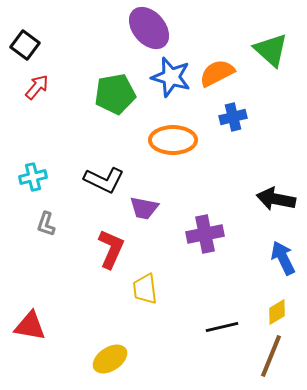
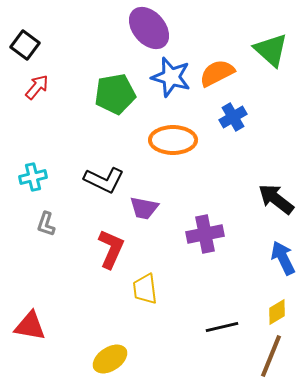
blue cross: rotated 16 degrees counterclockwise
black arrow: rotated 27 degrees clockwise
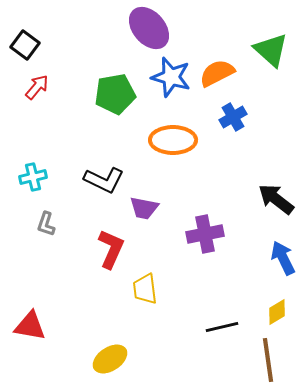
brown line: moved 3 px left, 4 px down; rotated 30 degrees counterclockwise
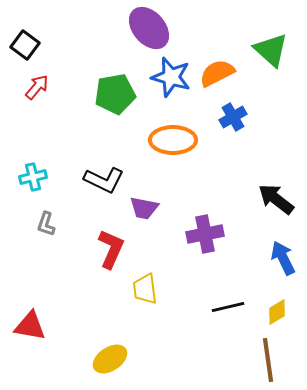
black line: moved 6 px right, 20 px up
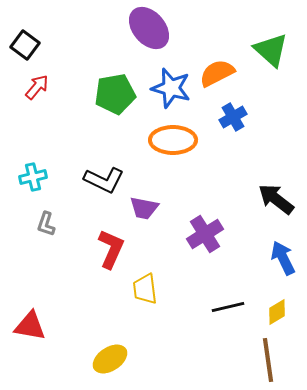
blue star: moved 11 px down
purple cross: rotated 21 degrees counterclockwise
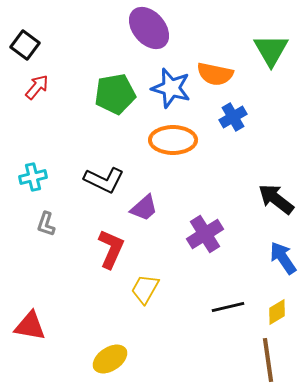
green triangle: rotated 18 degrees clockwise
orange semicircle: moved 2 px left, 1 px down; rotated 141 degrees counterclockwise
purple trapezoid: rotated 52 degrees counterclockwise
blue arrow: rotated 8 degrees counterclockwise
yellow trapezoid: rotated 36 degrees clockwise
